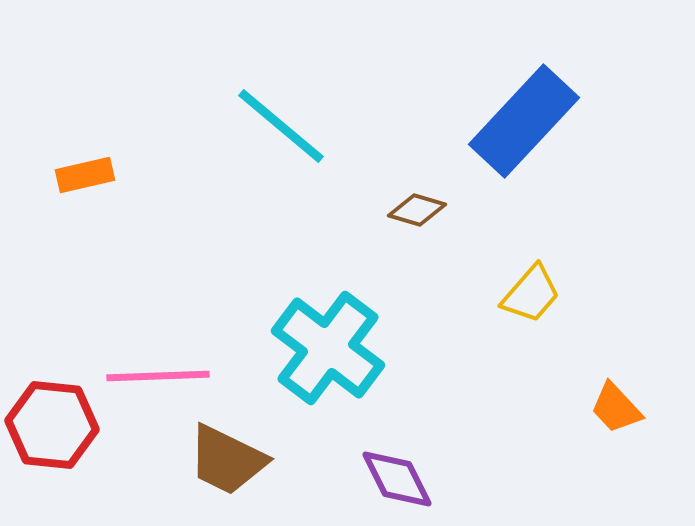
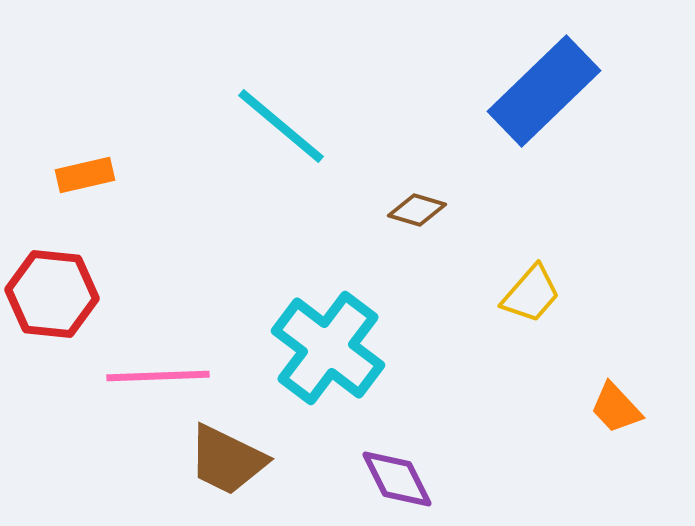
blue rectangle: moved 20 px right, 30 px up; rotated 3 degrees clockwise
red hexagon: moved 131 px up
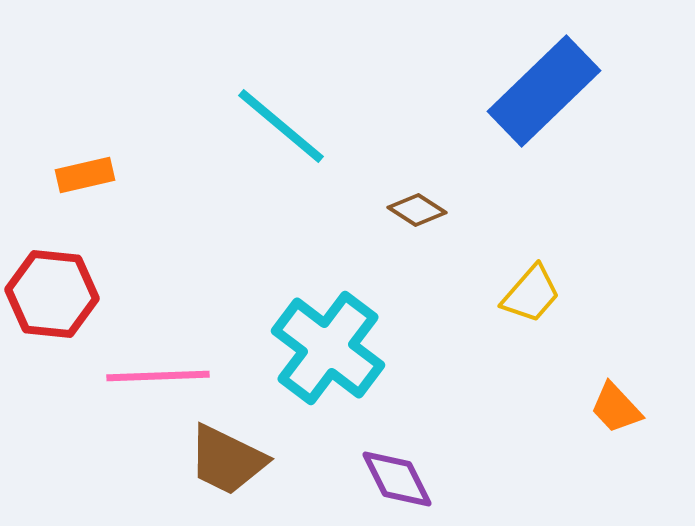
brown diamond: rotated 16 degrees clockwise
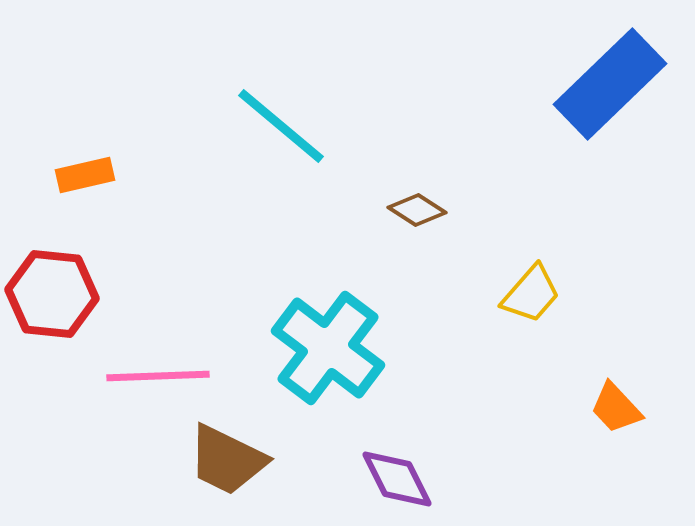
blue rectangle: moved 66 px right, 7 px up
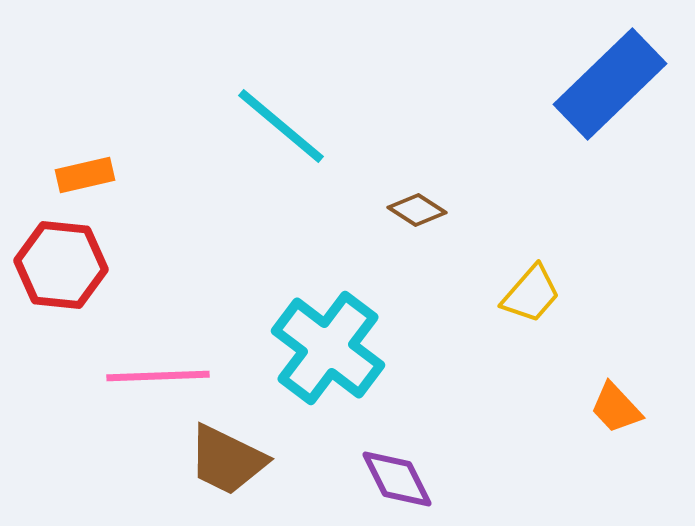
red hexagon: moved 9 px right, 29 px up
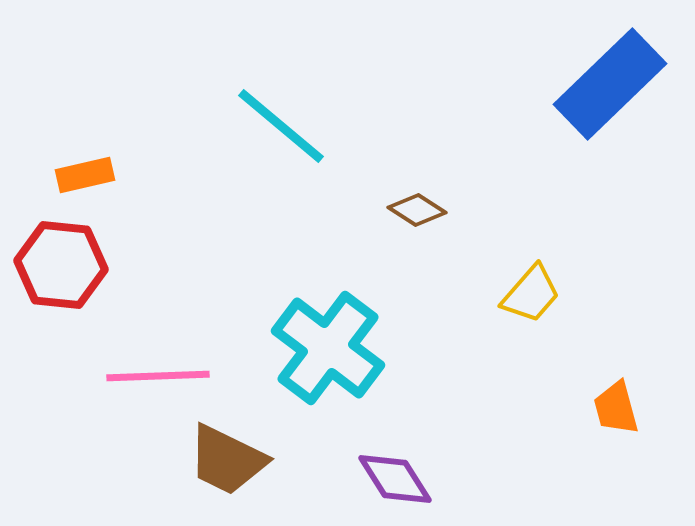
orange trapezoid: rotated 28 degrees clockwise
purple diamond: moved 2 px left; rotated 6 degrees counterclockwise
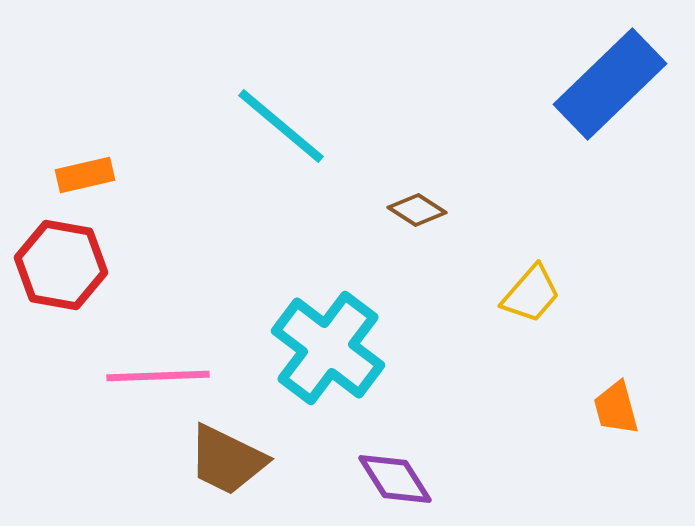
red hexagon: rotated 4 degrees clockwise
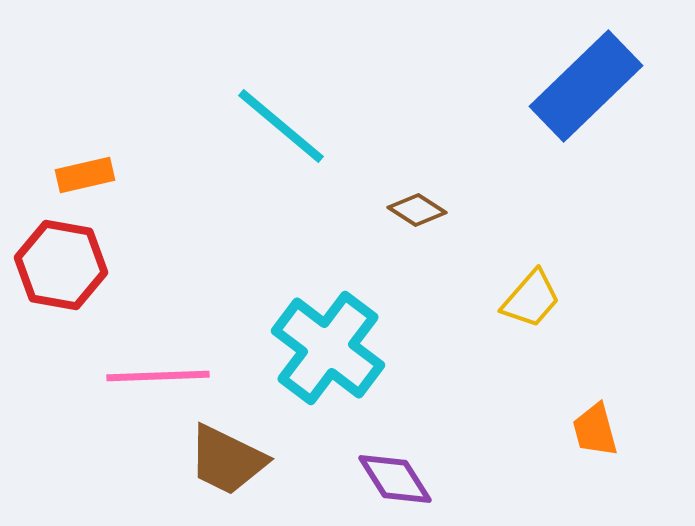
blue rectangle: moved 24 px left, 2 px down
yellow trapezoid: moved 5 px down
orange trapezoid: moved 21 px left, 22 px down
